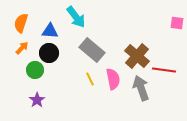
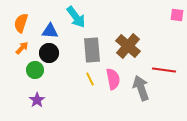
pink square: moved 8 px up
gray rectangle: rotated 45 degrees clockwise
brown cross: moved 9 px left, 10 px up
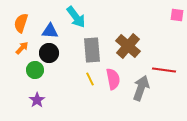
gray arrow: rotated 40 degrees clockwise
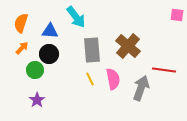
black circle: moved 1 px down
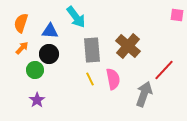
red line: rotated 55 degrees counterclockwise
gray arrow: moved 3 px right, 6 px down
